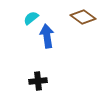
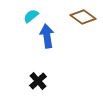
cyan semicircle: moved 2 px up
black cross: rotated 36 degrees counterclockwise
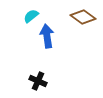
black cross: rotated 24 degrees counterclockwise
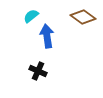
black cross: moved 10 px up
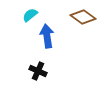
cyan semicircle: moved 1 px left, 1 px up
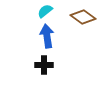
cyan semicircle: moved 15 px right, 4 px up
black cross: moved 6 px right, 6 px up; rotated 24 degrees counterclockwise
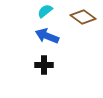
blue arrow: rotated 60 degrees counterclockwise
